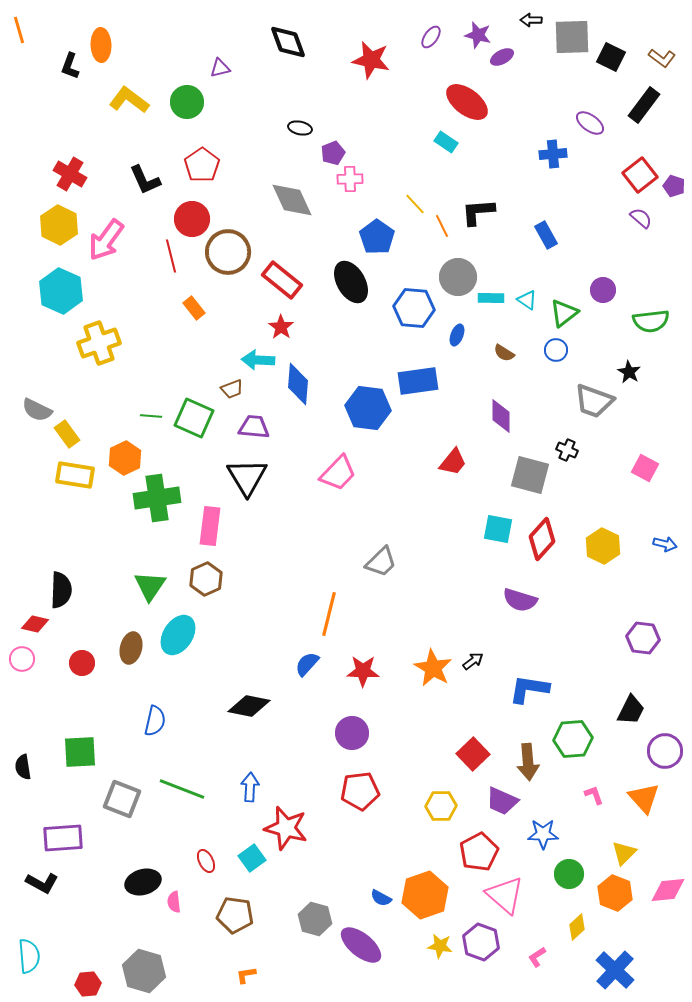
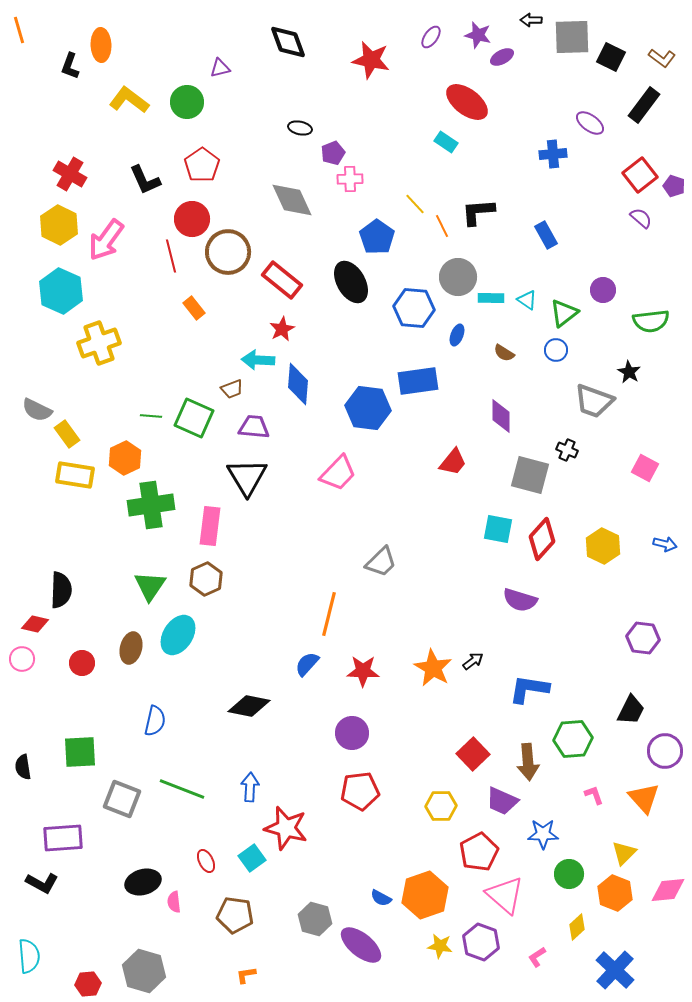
red star at (281, 327): moved 1 px right, 2 px down; rotated 10 degrees clockwise
green cross at (157, 498): moved 6 px left, 7 px down
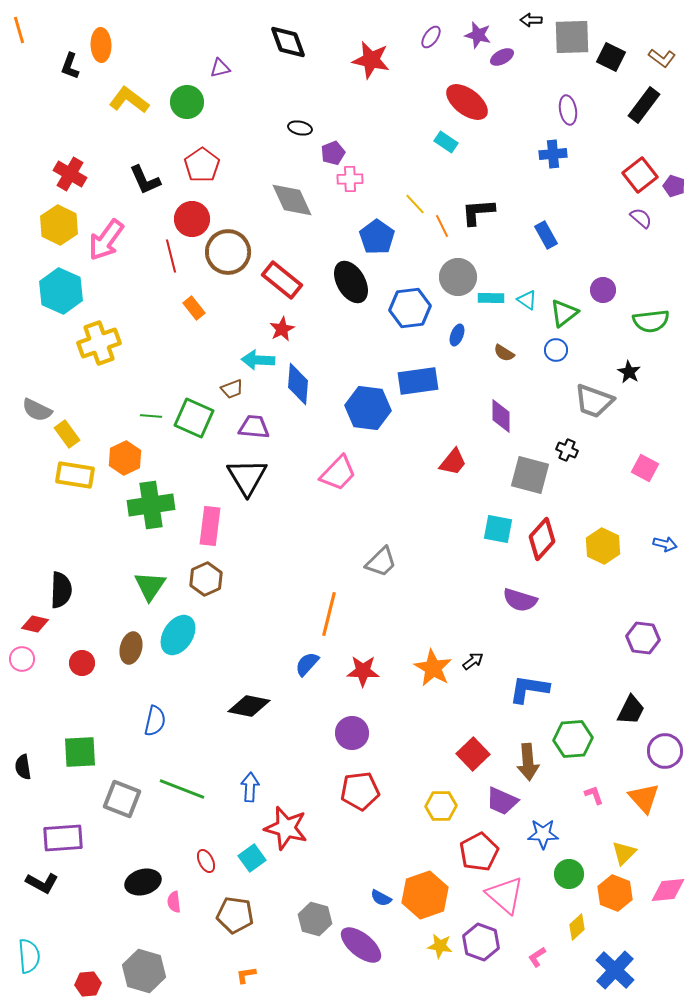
purple ellipse at (590, 123): moved 22 px left, 13 px up; rotated 44 degrees clockwise
blue hexagon at (414, 308): moved 4 px left; rotated 12 degrees counterclockwise
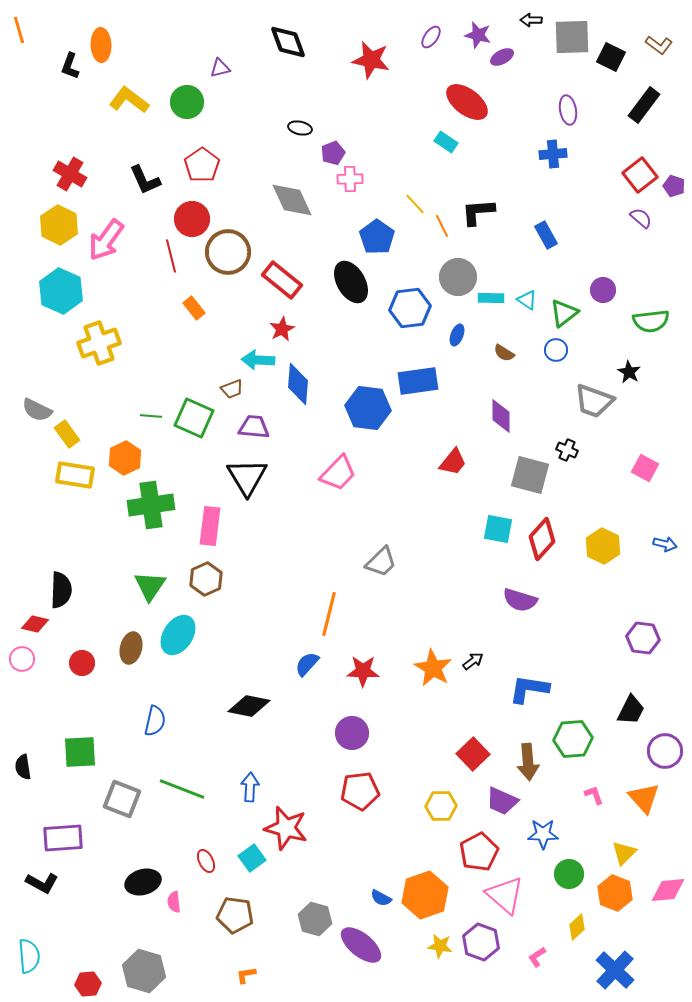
brown L-shape at (662, 58): moved 3 px left, 13 px up
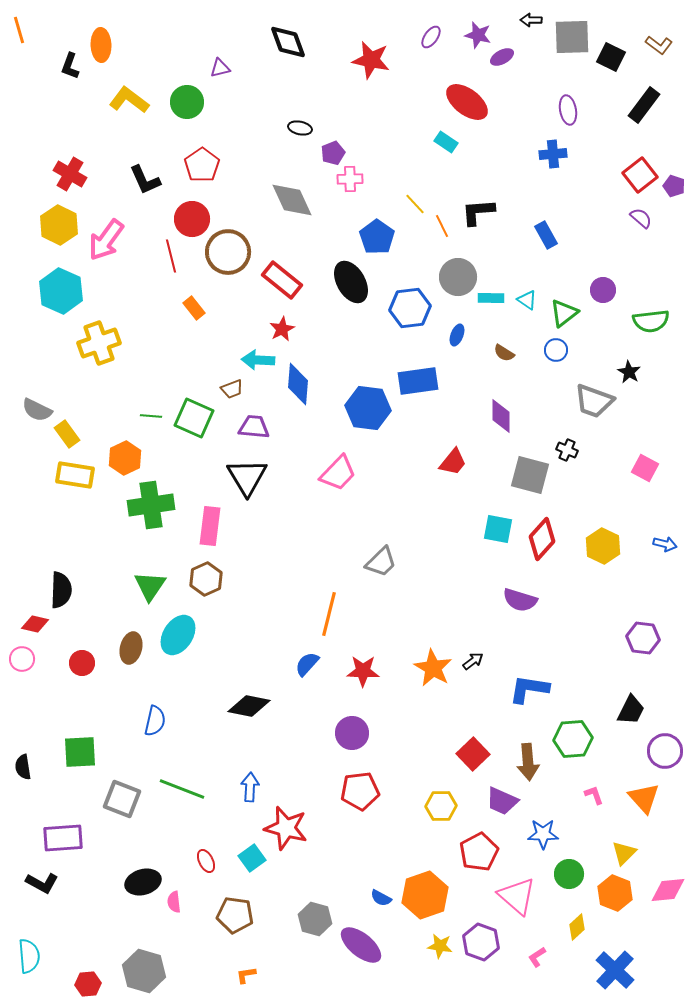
pink triangle at (505, 895): moved 12 px right, 1 px down
